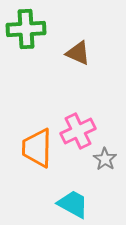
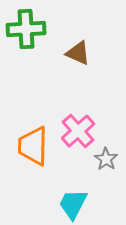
pink cross: rotated 16 degrees counterclockwise
orange trapezoid: moved 4 px left, 2 px up
gray star: moved 1 px right
cyan trapezoid: rotated 92 degrees counterclockwise
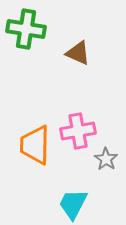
green cross: rotated 12 degrees clockwise
pink cross: rotated 32 degrees clockwise
orange trapezoid: moved 2 px right, 1 px up
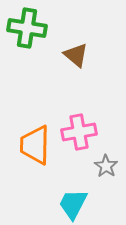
green cross: moved 1 px right, 1 px up
brown triangle: moved 2 px left, 2 px down; rotated 16 degrees clockwise
pink cross: moved 1 px right, 1 px down
gray star: moved 7 px down
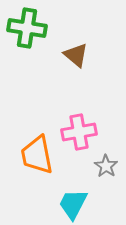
orange trapezoid: moved 2 px right, 10 px down; rotated 12 degrees counterclockwise
